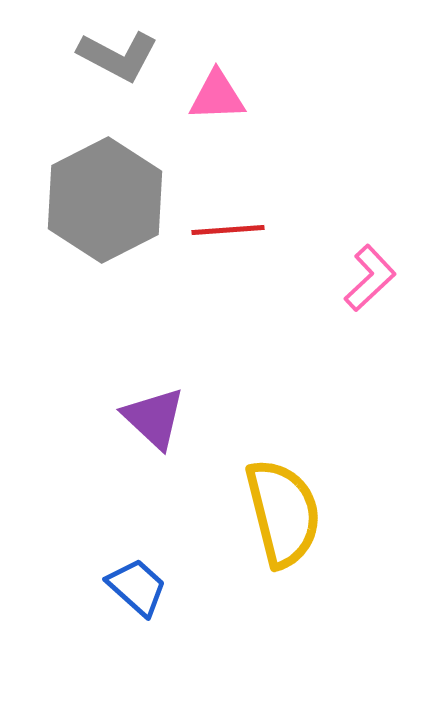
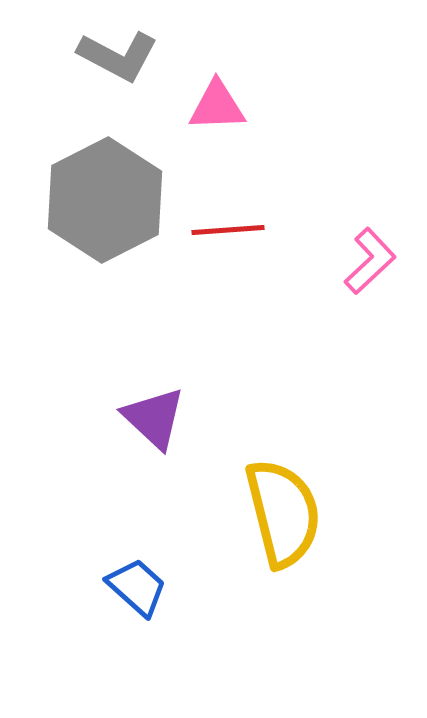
pink triangle: moved 10 px down
pink L-shape: moved 17 px up
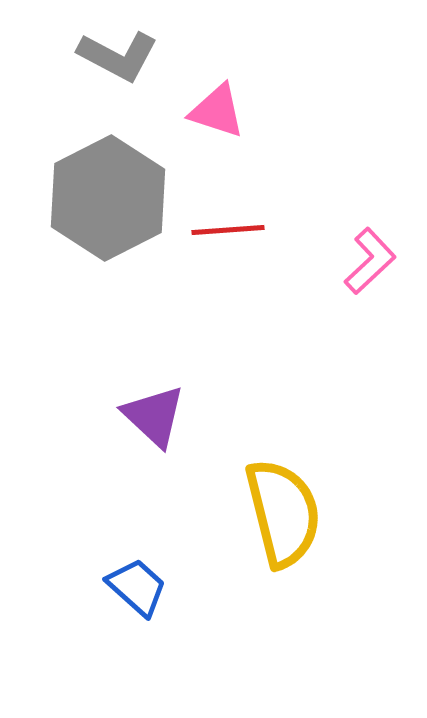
pink triangle: moved 5 px down; rotated 20 degrees clockwise
gray hexagon: moved 3 px right, 2 px up
purple triangle: moved 2 px up
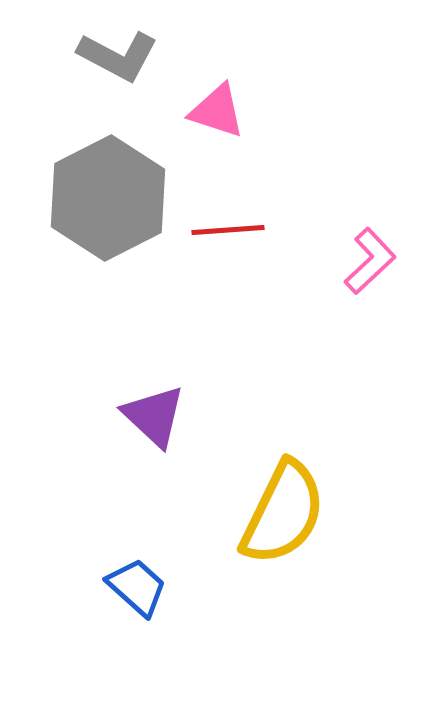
yellow semicircle: rotated 40 degrees clockwise
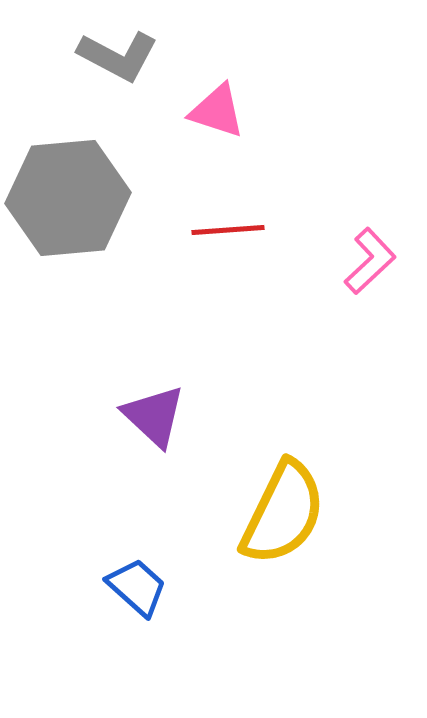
gray hexagon: moved 40 px left; rotated 22 degrees clockwise
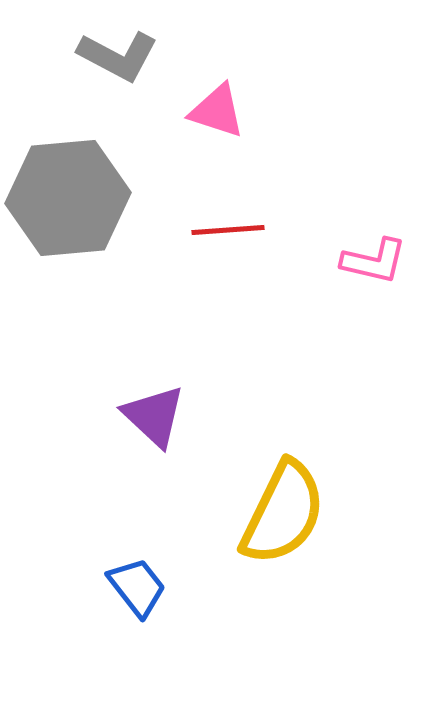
pink L-shape: moved 4 px right; rotated 56 degrees clockwise
blue trapezoid: rotated 10 degrees clockwise
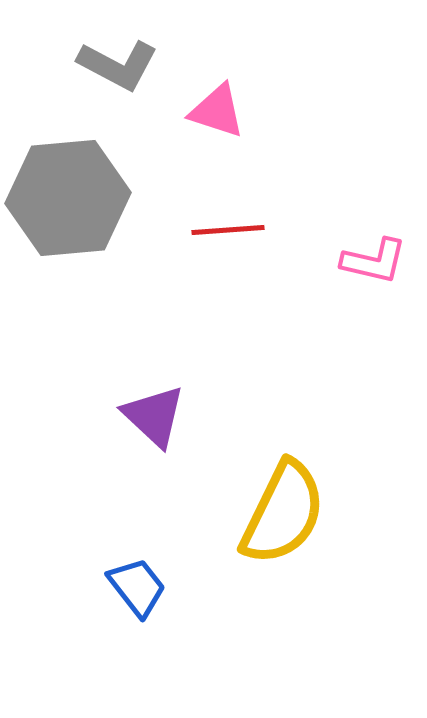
gray L-shape: moved 9 px down
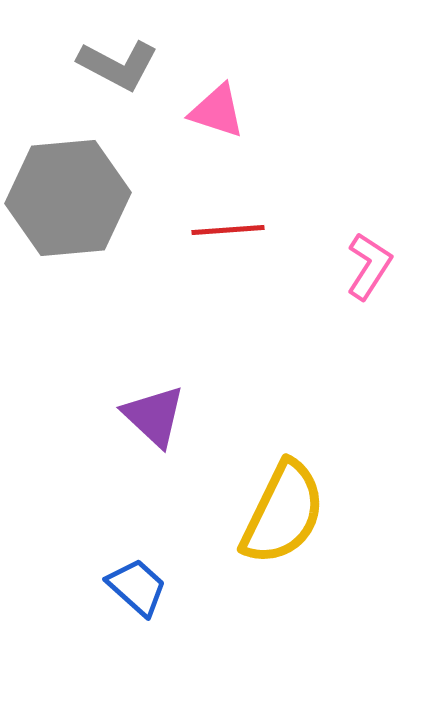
pink L-shape: moved 5 px left, 5 px down; rotated 70 degrees counterclockwise
blue trapezoid: rotated 10 degrees counterclockwise
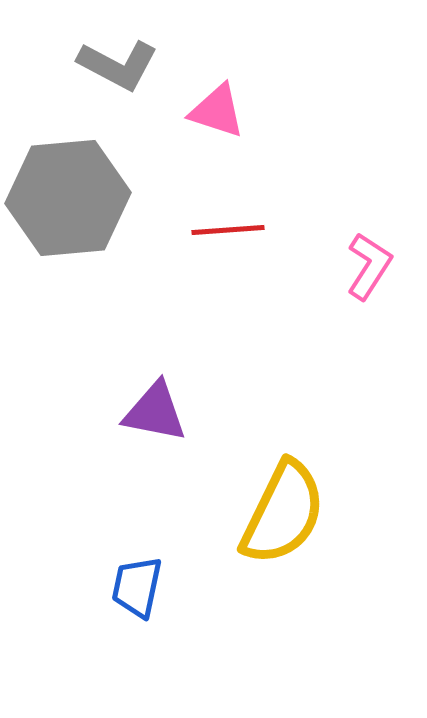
purple triangle: moved 1 px right, 4 px up; rotated 32 degrees counterclockwise
blue trapezoid: rotated 120 degrees counterclockwise
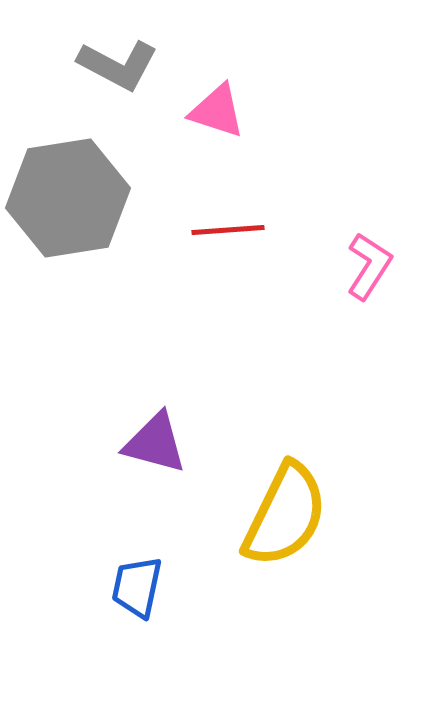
gray hexagon: rotated 4 degrees counterclockwise
purple triangle: moved 31 px down; rotated 4 degrees clockwise
yellow semicircle: moved 2 px right, 2 px down
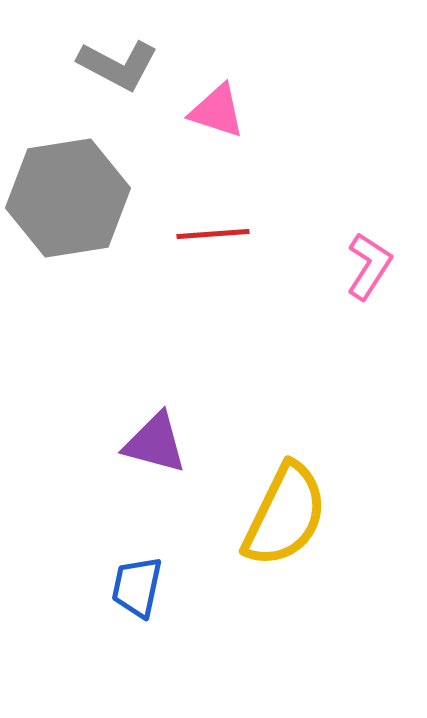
red line: moved 15 px left, 4 px down
